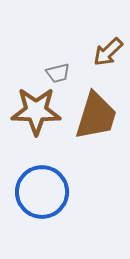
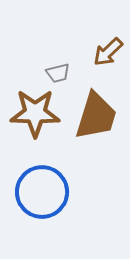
brown star: moved 1 px left, 2 px down
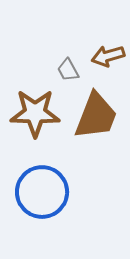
brown arrow: moved 4 px down; rotated 28 degrees clockwise
gray trapezoid: moved 10 px right, 3 px up; rotated 75 degrees clockwise
brown trapezoid: rotated 4 degrees clockwise
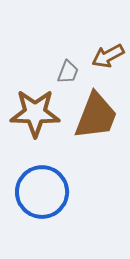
brown arrow: rotated 12 degrees counterclockwise
gray trapezoid: moved 2 px down; rotated 130 degrees counterclockwise
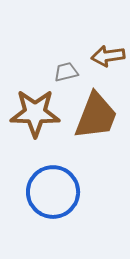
brown arrow: rotated 20 degrees clockwise
gray trapezoid: moved 2 px left; rotated 125 degrees counterclockwise
blue circle: moved 11 px right
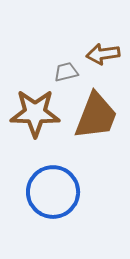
brown arrow: moved 5 px left, 2 px up
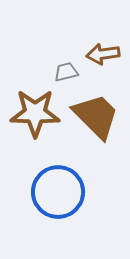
brown trapezoid: rotated 66 degrees counterclockwise
blue circle: moved 5 px right
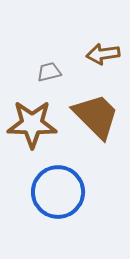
gray trapezoid: moved 17 px left
brown star: moved 3 px left, 11 px down
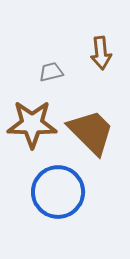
brown arrow: moved 2 px left, 1 px up; rotated 88 degrees counterclockwise
gray trapezoid: moved 2 px right
brown trapezoid: moved 5 px left, 16 px down
